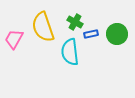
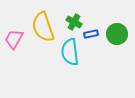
green cross: moved 1 px left
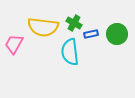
green cross: moved 1 px down
yellow semicircle: rotated 64 degrees counterclockwise
pink trapezoid: moved 5 px down
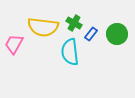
blue rectangle: rotated 40 degrees counterclockwise
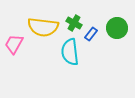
green circle: moved 6 px up
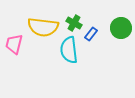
green circle: moved 4 px right
pink trapezoid: rotated 15 degrees counterclockwise
cyan semicircle: moved 1 px left, 2 px up
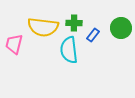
green cross: rotated 28 degrees counterclockwise
blue rectangle: moved 2 px right, 1 px down
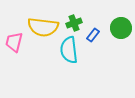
green cross: rotated 21 degrees counterclockwise
pink trapezoid: moved 2 px up
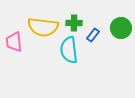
green cross: rotated 21 degrees clockwise
pink trapezoid: rotated 20 degrees counterclockwise
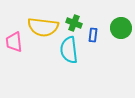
green cross: rotated 21 degrees clockwise
blue rectangle: rotated 32 degrees counterclockwise
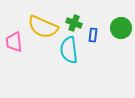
yellow semicircle: rotated 16 degrees clockwise
